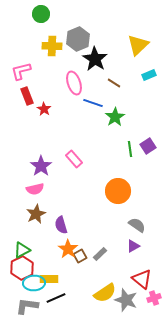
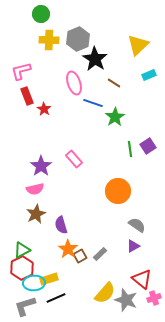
yellow cross: moved 3 px left, 6 px up
yellow rectangle: rotated 18 degrees counterclockwise
yellow semicircle: rotated 15 degrees counterclockwise
gray L-shape: moved 2 px left; rotated 25 degrees counterclockwise
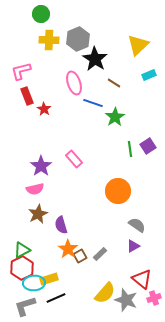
brown star: moved 2 px right
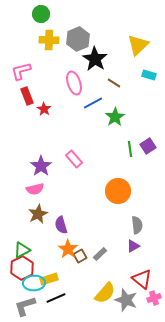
cyan rectangle: rotated 40 degrees clockwise
blue line: rotated 48 degrees counterclockwise
gray semicircle: rotated 48 degrees clockwise
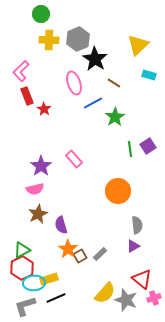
pink L-shape: rotated 30 degrees counterclockwise
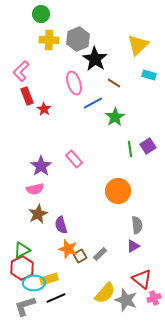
orange star: rotated 18 degrees counterclockwise
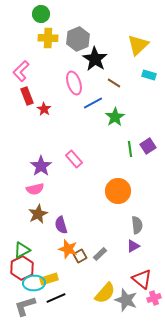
yellow cross: moved 1 px left, 2 px up
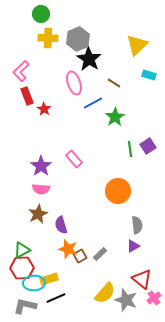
yellow triangle: moved 1 px left
black star: moved 6 px left
pink semicircle: moved 6 px right; rotated 18 degrees clockwise
red hexagon: rotated 25 degrees clockwise
pink cross: rotated 16 degrees counterclockwise
gray L-shape: rotated 30 degrees clockwise
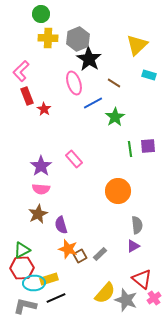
purple square: rotated 28 degrees clockwise
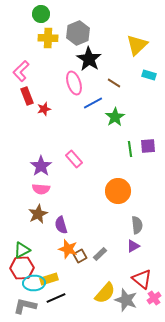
gray hexagon: moved 6 px up
red star: rotated 24 degrees clockwise
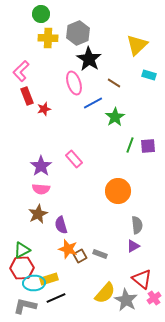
green line: moved 4 px up; rotated 28 degrees clockwise
gray rectangle: rotated 64 degrees clockwise
gray star: rotated 10 degrees clockwise
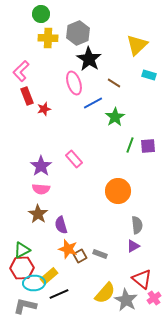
brown star: rotated 12 degrees counterclockwise
yellow rectangle: moved 3 px up; rotated 24 degrees counterclockwise
black line: moved 3 px right, 4 px up
